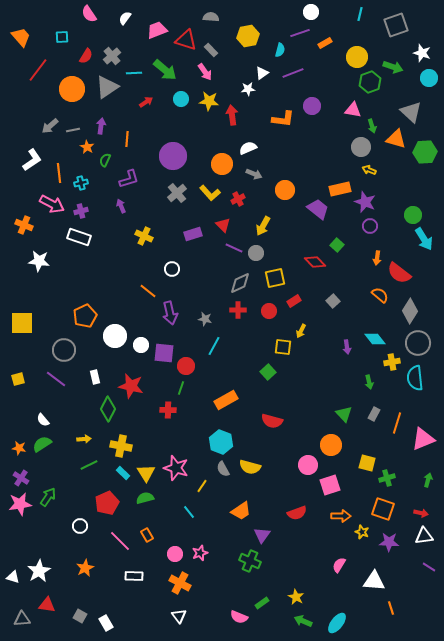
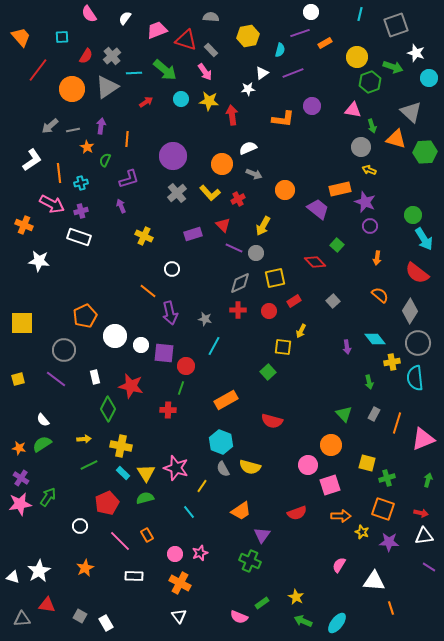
white star at (422, 53): moved 6 px left
red semicircle at (399, 273): moved 18 px right
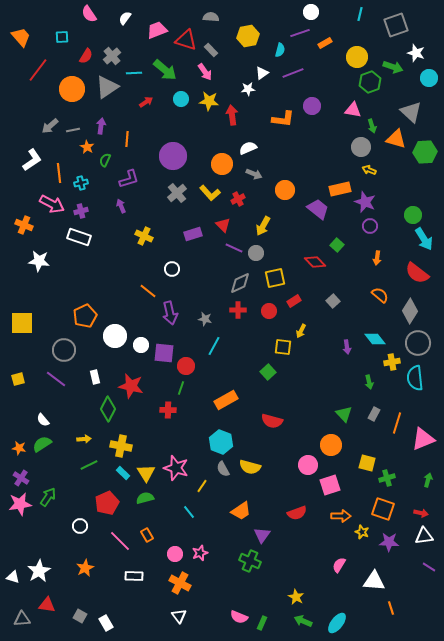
green rectangle at (262, 603): moved 20 px down; rotated 32 degrees counterclockwise
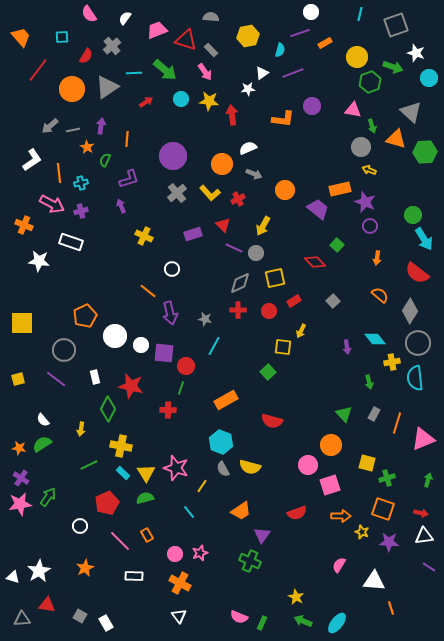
gray cross at (112, 56): moved 10 px up
white rectangle at (79, 237): moved 8 px left, 5 px down
yellow arrow at (84, 439): moved 3 px left, 10 px up; rotated 104 degrees clockwise
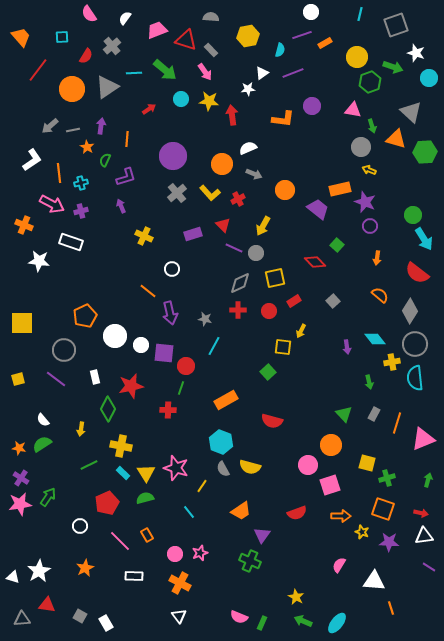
purple line at (300, 33): moved 2 px right, 2 px down
red arrow at (146, 102): moved 3 px right, 7 px down
purple L-shape at (129, 179): moved 3 px left, 2 px up
gray circle at (418, 343): moved 3 px left, 1 px down
red star at (131, 386): rotated 25 degrees counterclockwise
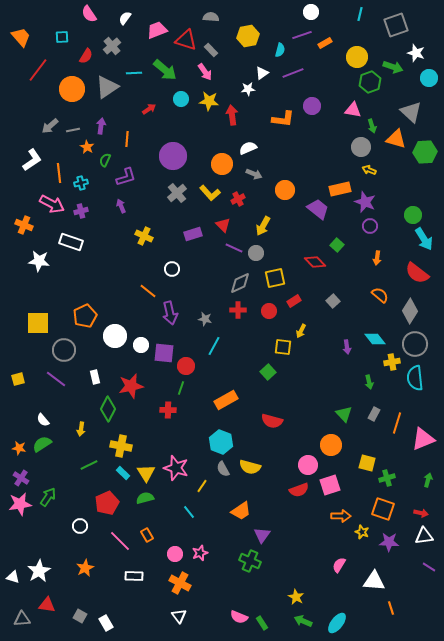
yellow square at (22, 323): moved 16 px right
red semicircle at (297, 513): moved 2 px right, 23 px up
green rectangle at (262, 623): rotated 56 degrees counterclockwise
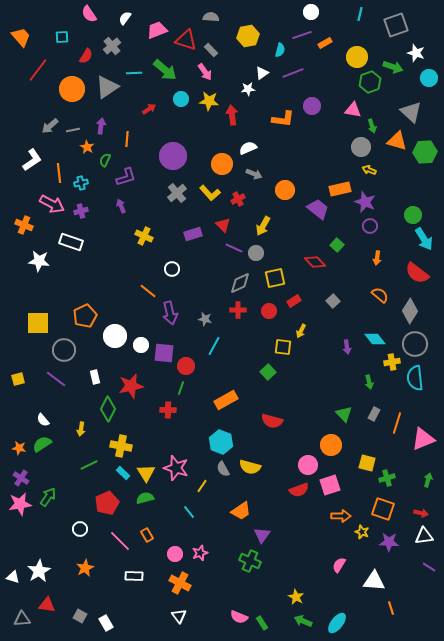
orange triangle at (396, 139): moved 1 px right, 2 px down
white circle at (80, 526): moved 3 px down
